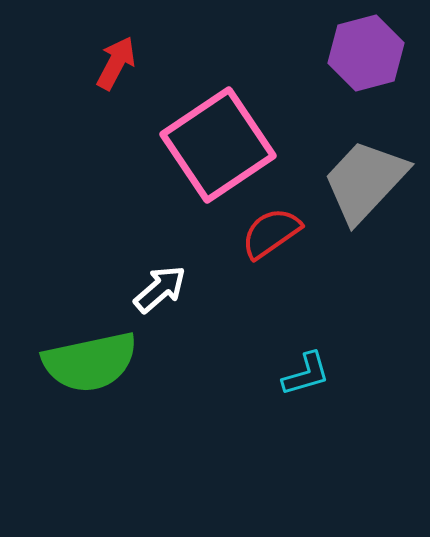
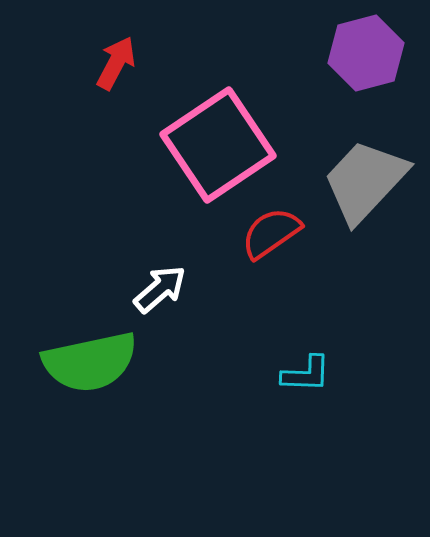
cyan L-shape: rotated 18 degrees clockwise
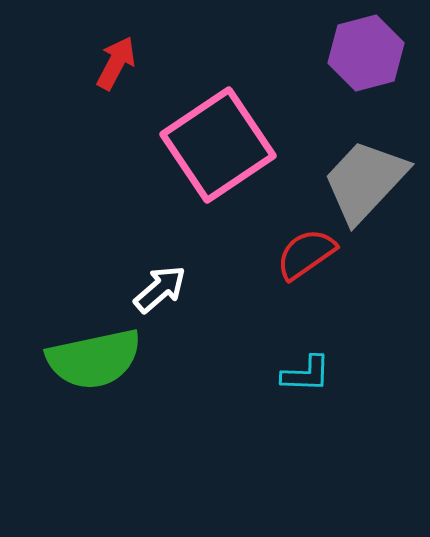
red semicircle: moved 35 px right, 21 px down
green semicircle: moved 4 px right, 3 px up
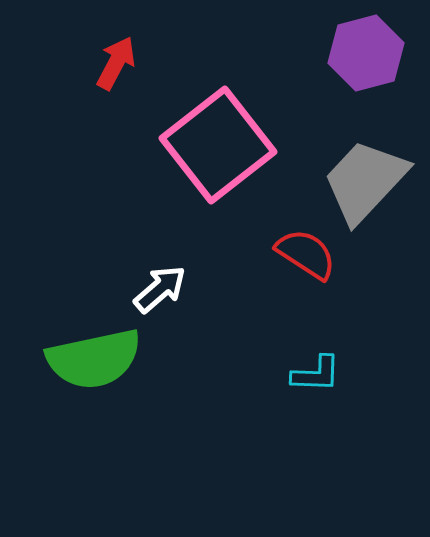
pink square: rotated 4 degrees counterclockwise
red semicircle: rotated 68 degrees clockwise
cyan L-shape: moved 10 px right
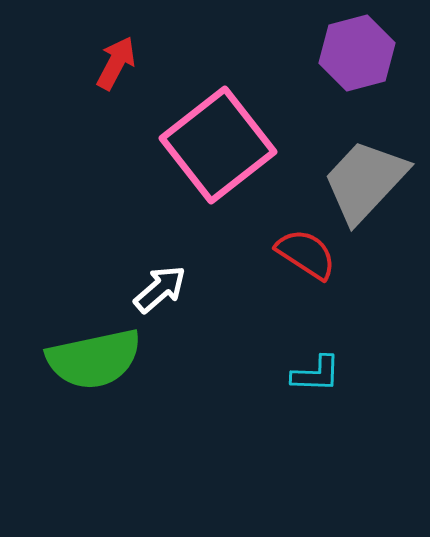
purple hexagon: moved 9 px left
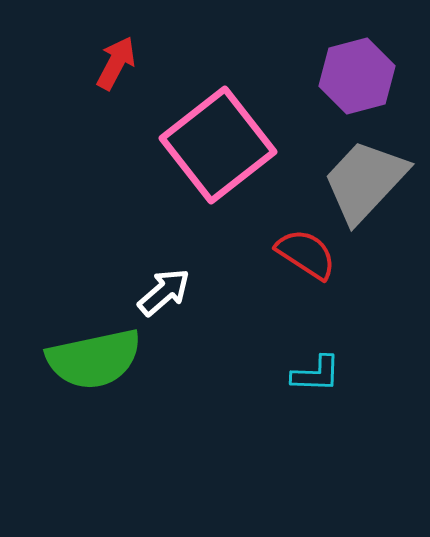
purple hexagon: moved 23 px down
white arrow: moved 4 px right, 3 px down
